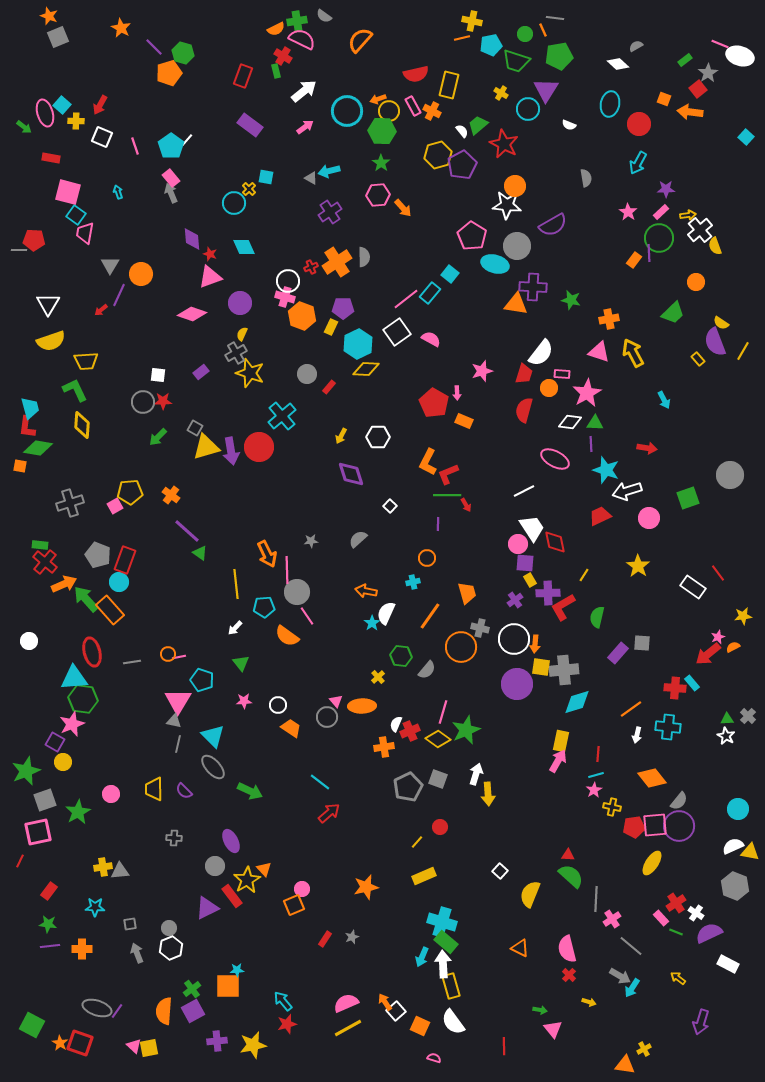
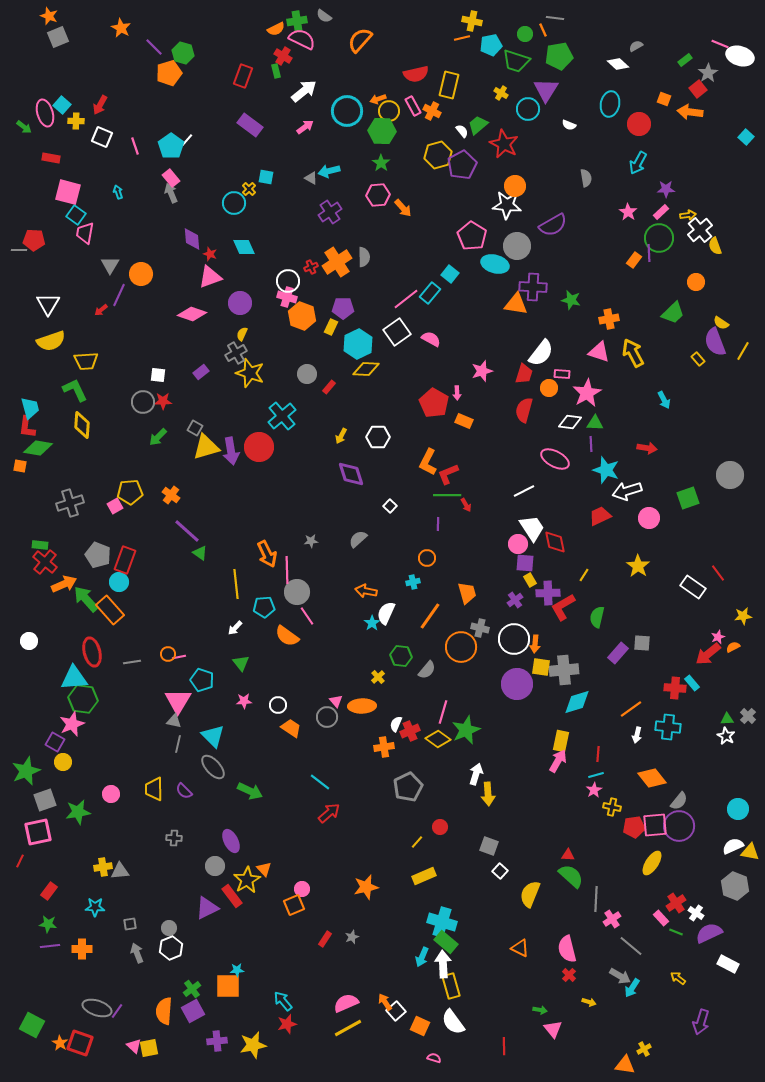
pink cross at (285, 297): moved 2 px right
gray square at (438, 779): moved 51 px right, 67 px down
green star at (78, 812): rotated 20 degrees clockwise
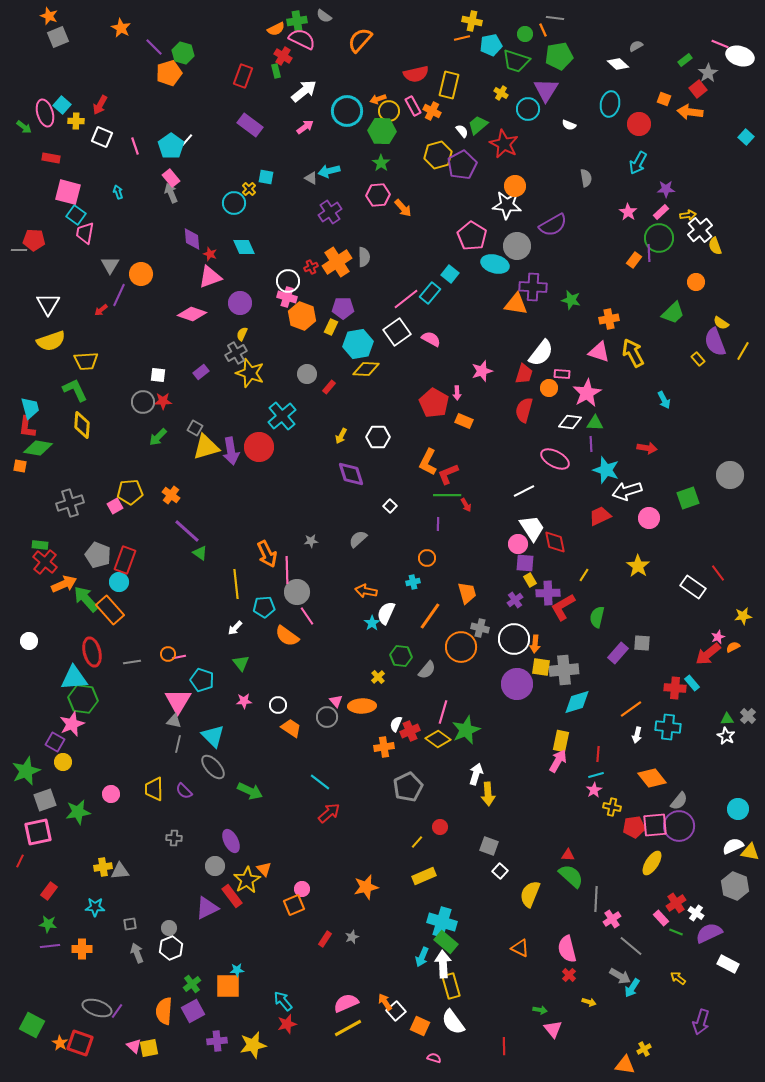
cyan hexagon at (358, 344): rotated 16 degrees clockwise
green cross at (192, 989): moved 5 px up
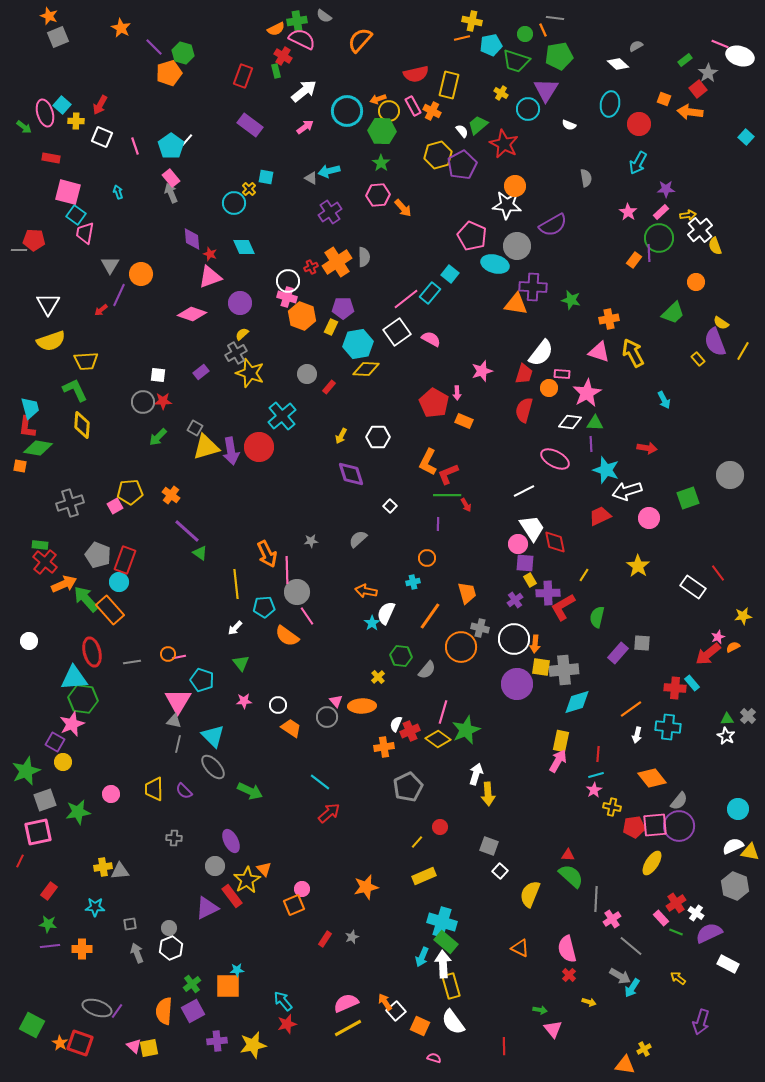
pink pentagon at (472, 236): rotated 8 degrees counterclockwise
yellow semicircle at (242, 334): rotated 24 degrees clockwise
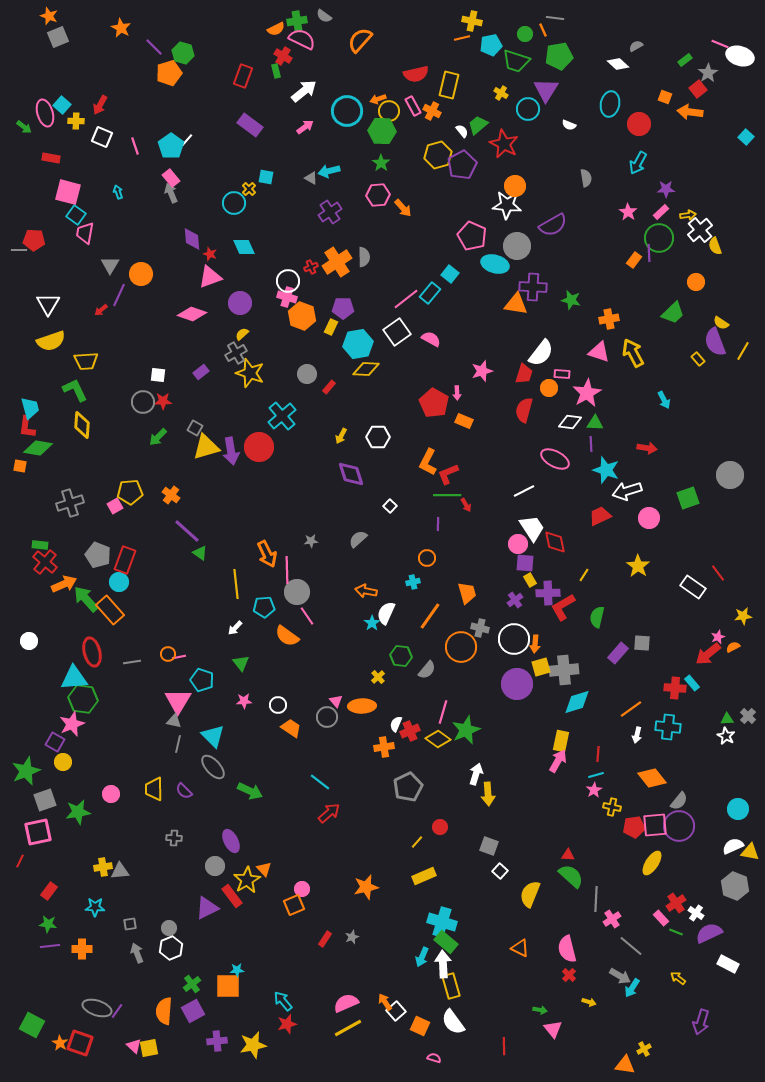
orange square at (664, 99): moved 1 px right, 2 px up
yellow square at (541, 667): rotated 24 degrees counterclockwise
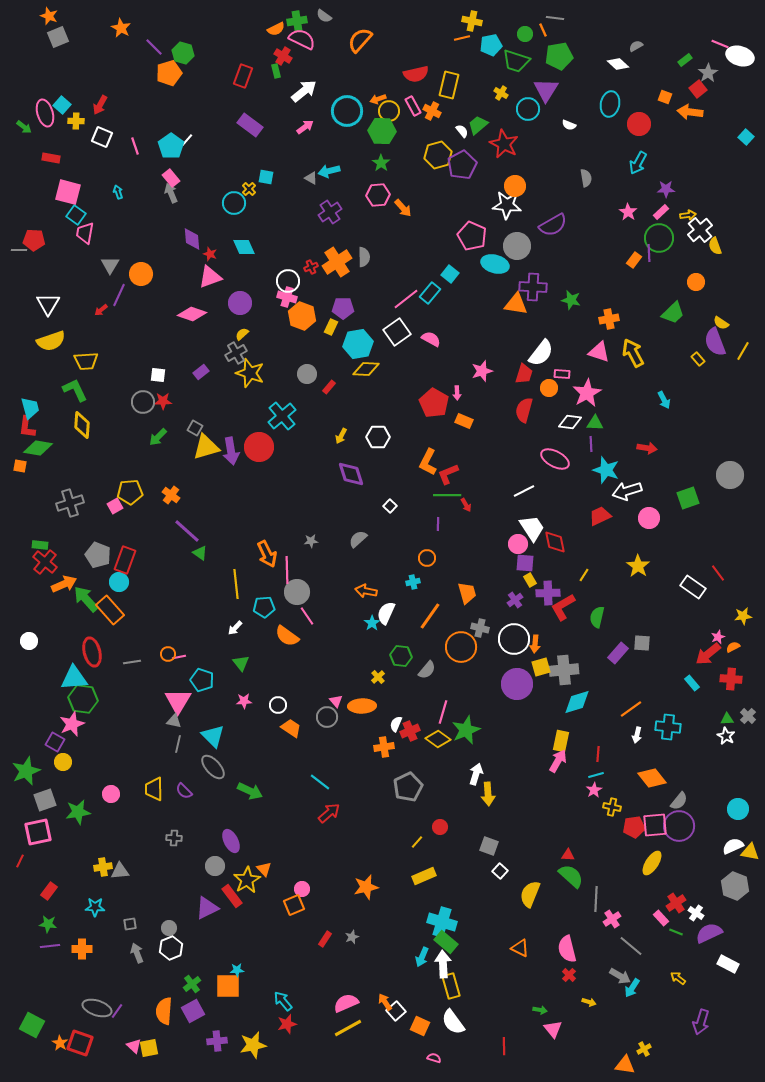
red cross at (675, 688): moved 56 px right, 9 px up
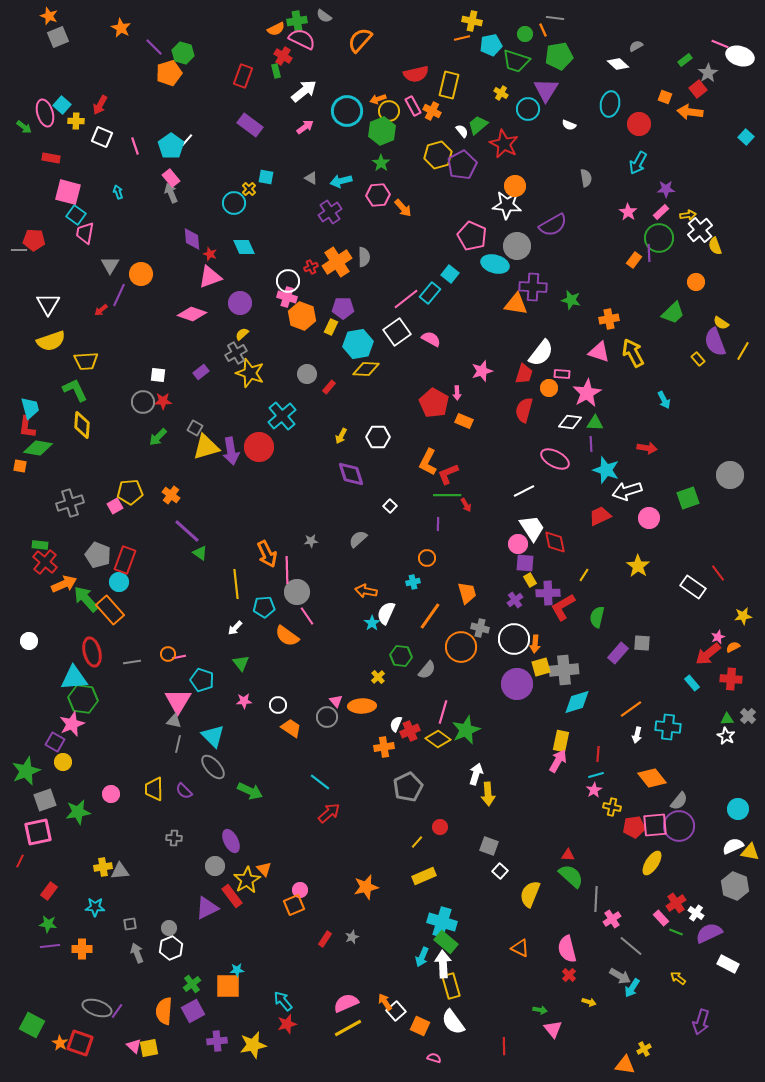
green hexagon at (382, 131): rotated 24 degrees counterclockwise
cyan arrow at (329, 171): moved 12 px right, 10 px down
pink circle at (302, 889): moved 2 px left, 1 px down
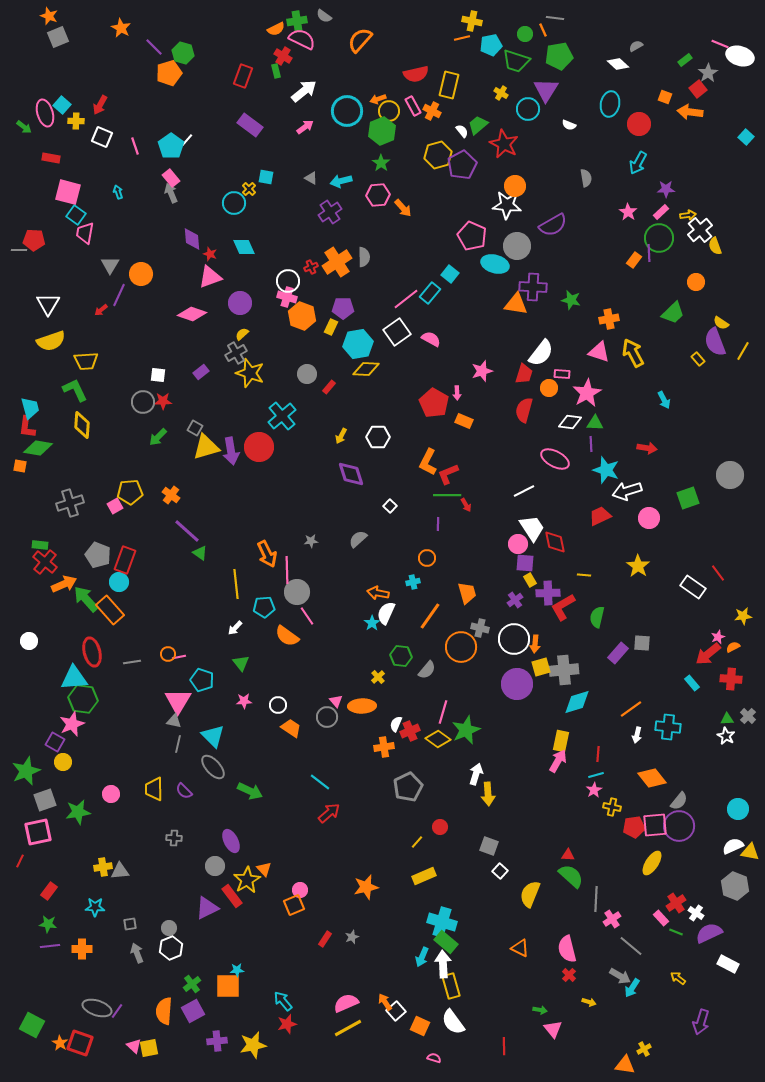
yellow line at (584, 575): rotated 64 degrees clockwise
orange arrow at (366, 591): moved 12 px right, 2 px down
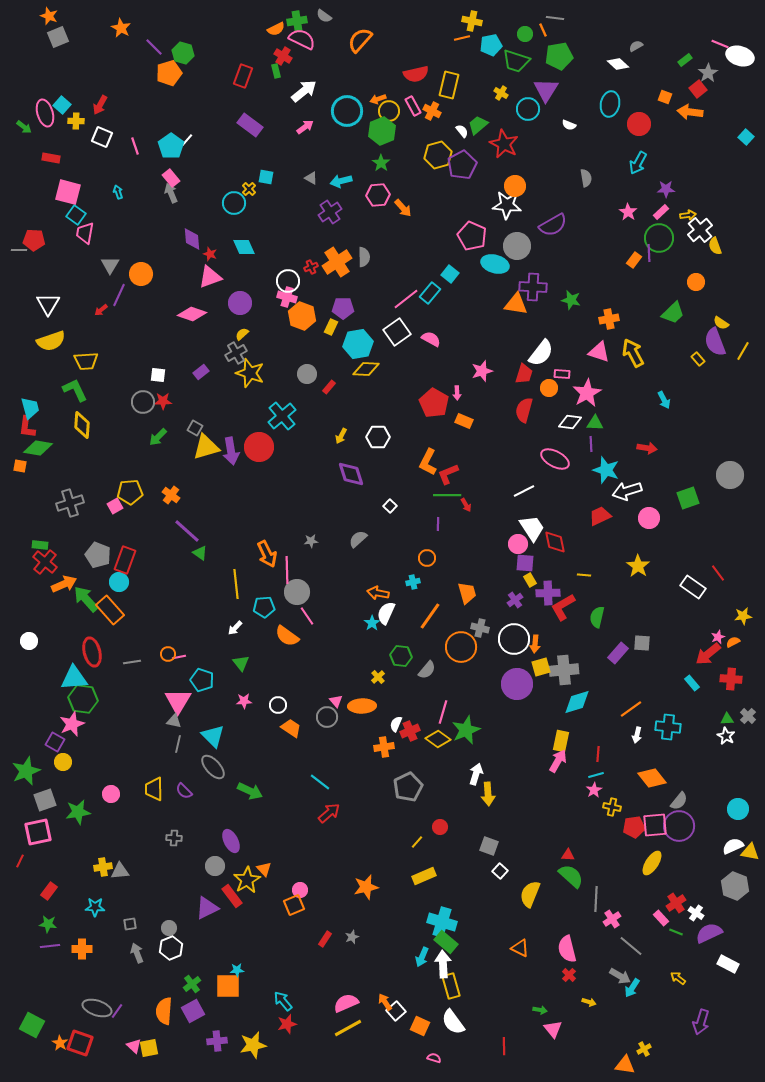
orange semicircle at (733, 647): moved 5 px up
